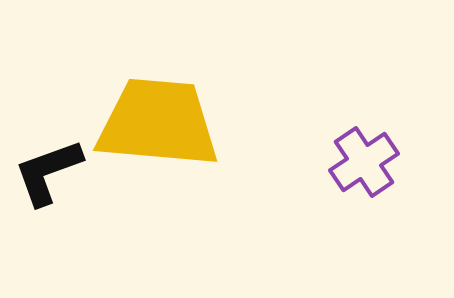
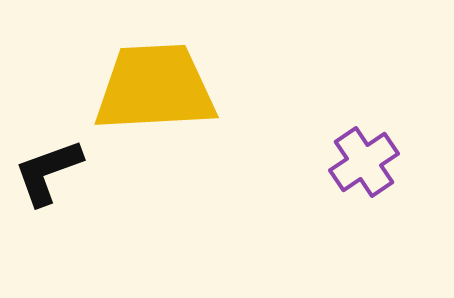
yellow trapezoid: moved 3 px left, 35 px up; rotated 8 degrees counterclockwise
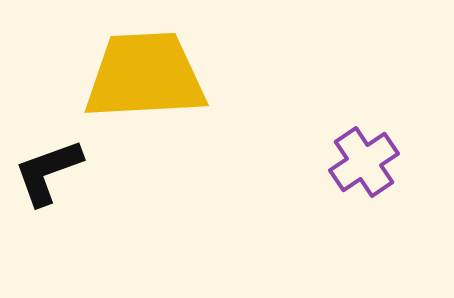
yellow trapezoid: moved 10 px left, 12 px up
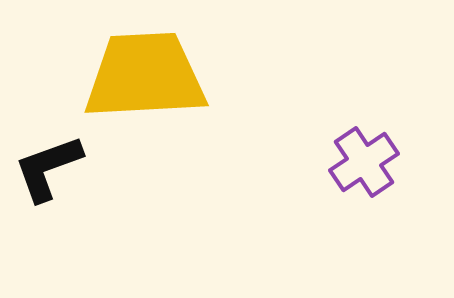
black L-shape: moved 4 px up
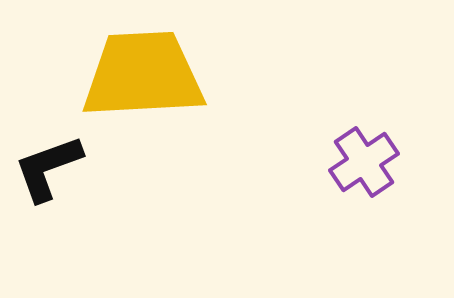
yellow trapezoid: moved 2 px left, 1 px up
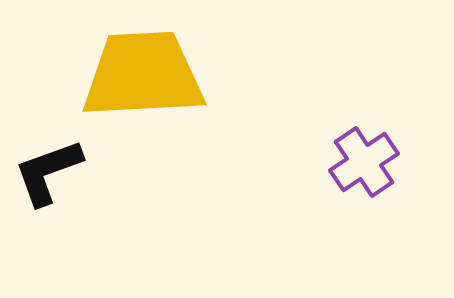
black L-shape: moved 4 px down
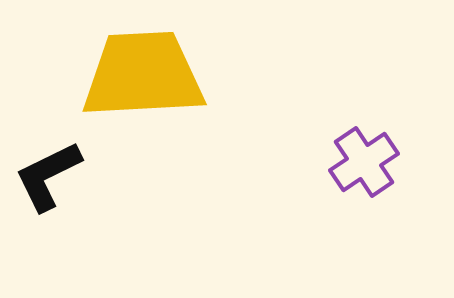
black L-shape: moved 4 px down; rotated 6 degrees counterclockwise
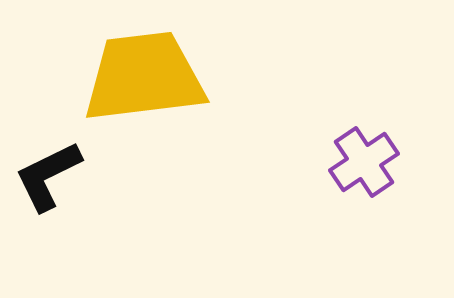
yellow trapezoid: moved 1 px right, 2 px down; rotated 4 degrees counterclockwise
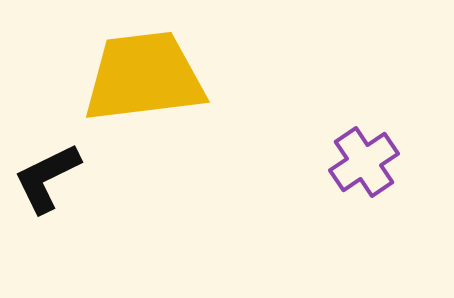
black L-shape: moved 1 px left, 2 px down
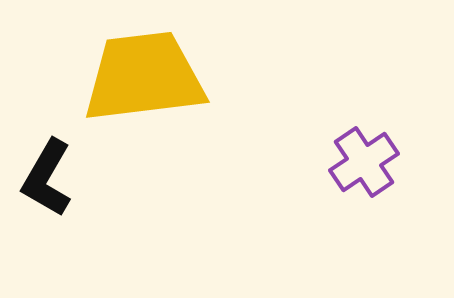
black L-shape: rotated 34 degrees counterclockwise
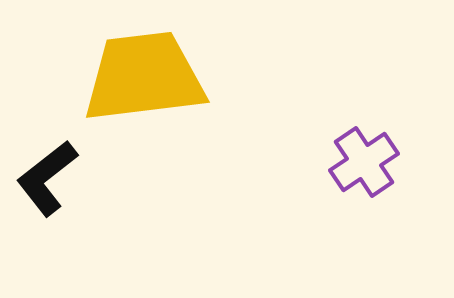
black L-shape: rotated 22 degrees clockwise
